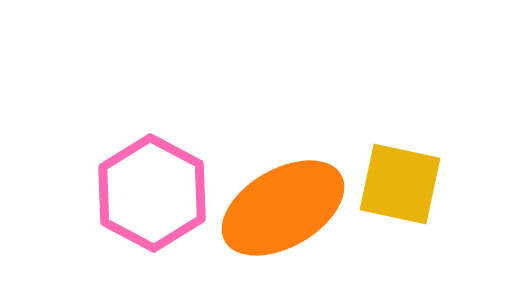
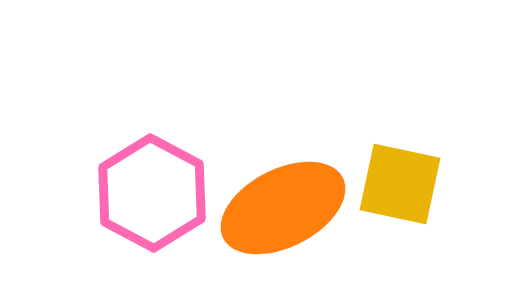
orange ellipse: rotated 3 degrees clockwise
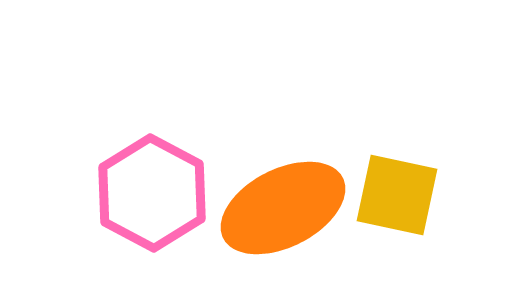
yellow square: moved 3 px left, 11 px down
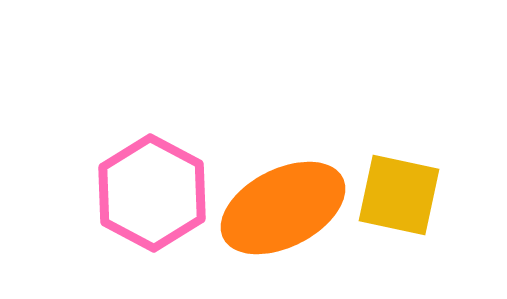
yellow square: moved 2 px right
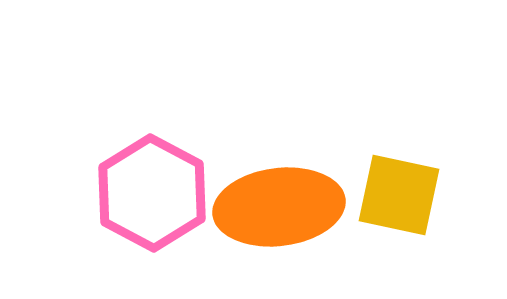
orange ellipse: moved 4 px left, 1 px up; rotated 20 degrees clockwise
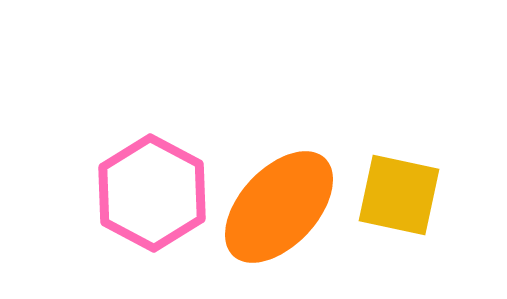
orange ellipse: rotated 40 degrees counterclockwise
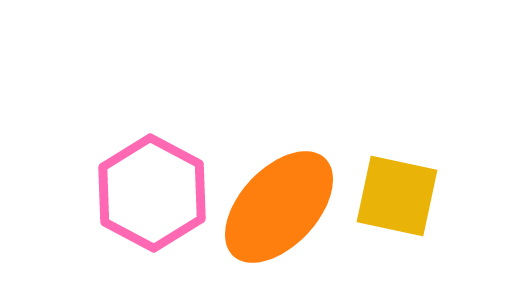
yellow square: moved 2 px left, 1 px down
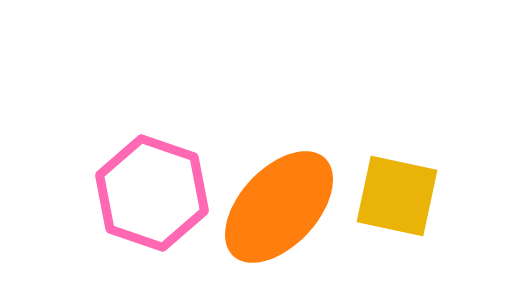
pink hexagon: rotated 9 degrees counterclockwise
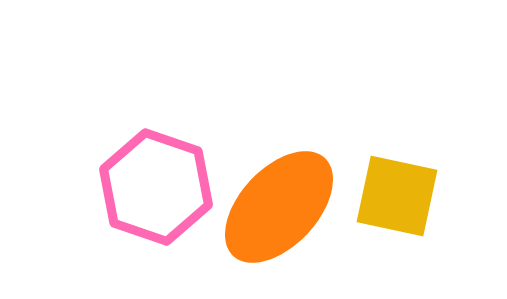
pink hexagon: moved 4 px right, 6 px up
